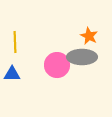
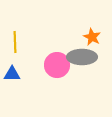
orange star: moved 3 px right, 1 px down
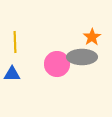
orange star: rotated 12 degrees clockwise
pink circle: moved 1 px up
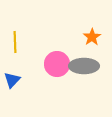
gray ellipse: moved 2 px right, 9 px down
blue triangle: moved 6 px down; rotated 48 degrees counterclockwise
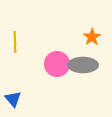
gray ellipse: moved 1 px left, 1 px up
blue triangle: moved 1 px right, 19 px down; rotated 24 degrees counterclockwise
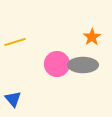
yellow line: rotated 75 degrees clockwise
